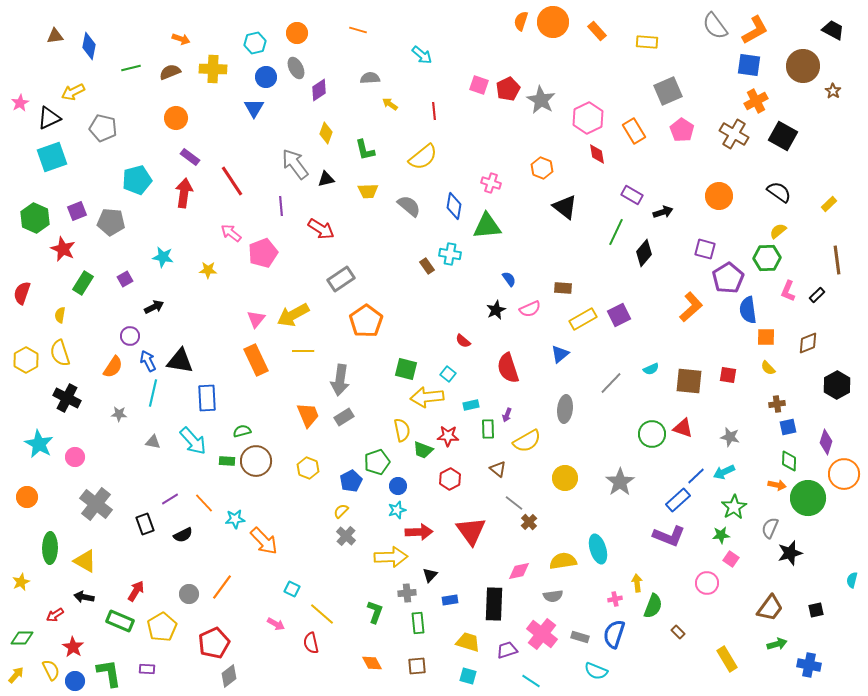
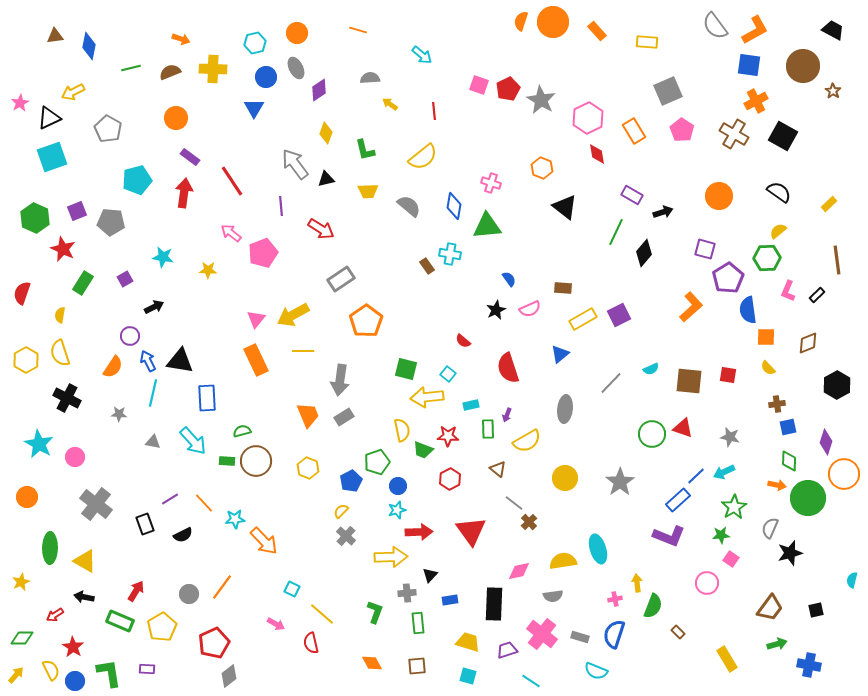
gray pentagon at (103, 128): moved 5 px right, 1 px down; rotated 16 degrees clockwise
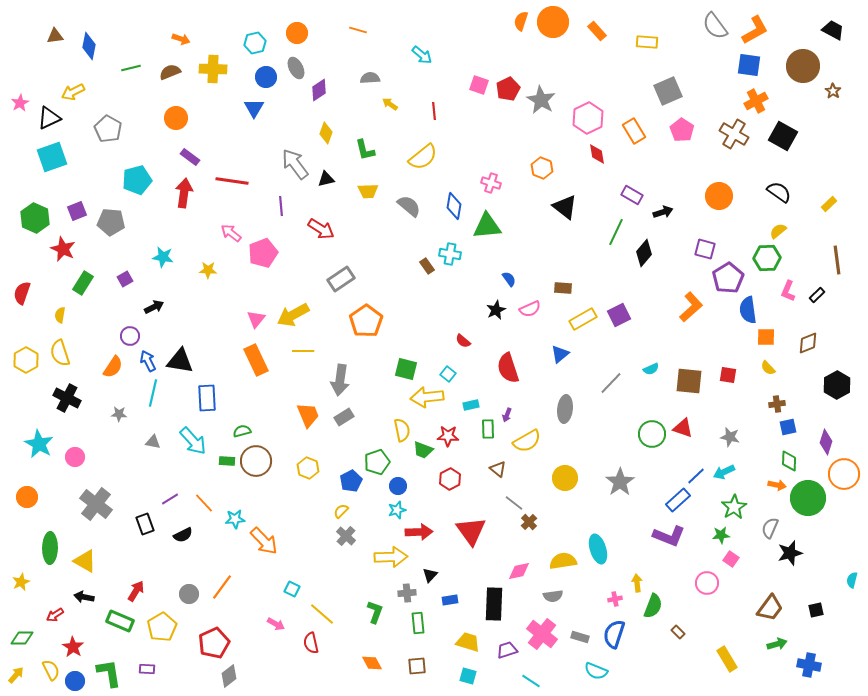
red line at (232, 181): rotated 48 degrees counterclockwise
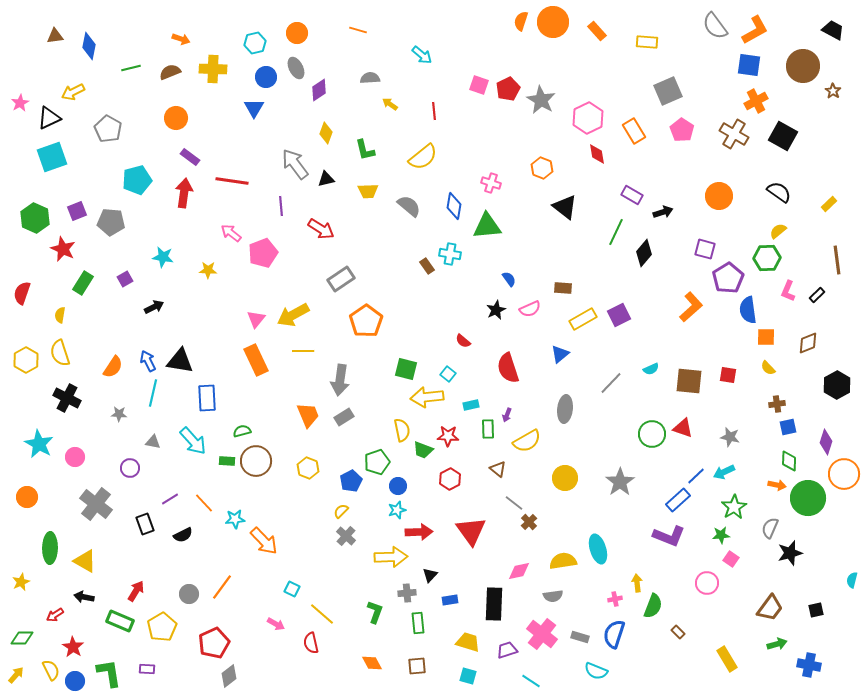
purple circle at (130, 336): moved 132 px down
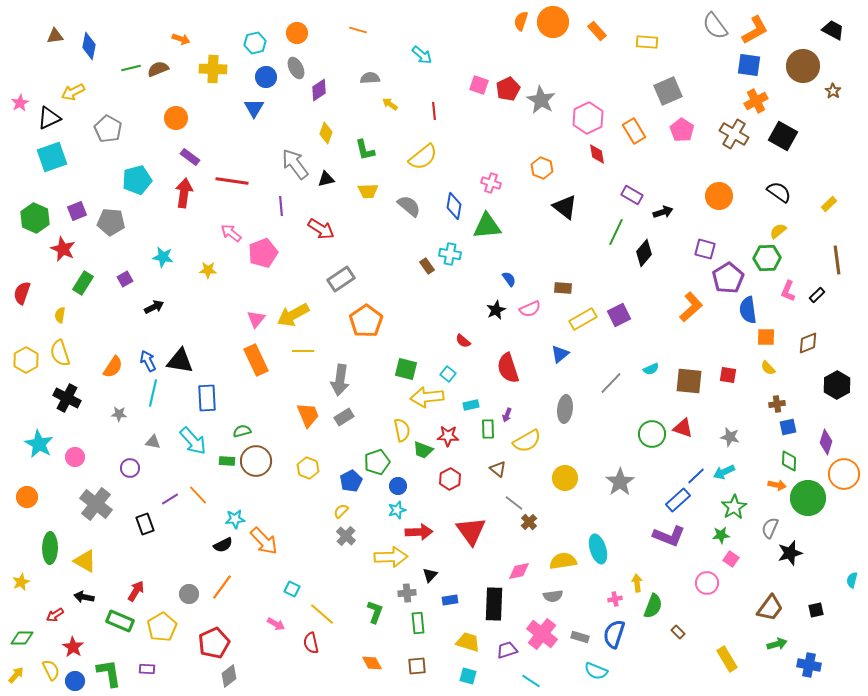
brown semicircle at (170, 72): moved 12 px left, 3 px up
orange line at (204, 503): moved 6 px left, 8 px up
black semicircle at (183, 535): moved 40 px right, 10 px down
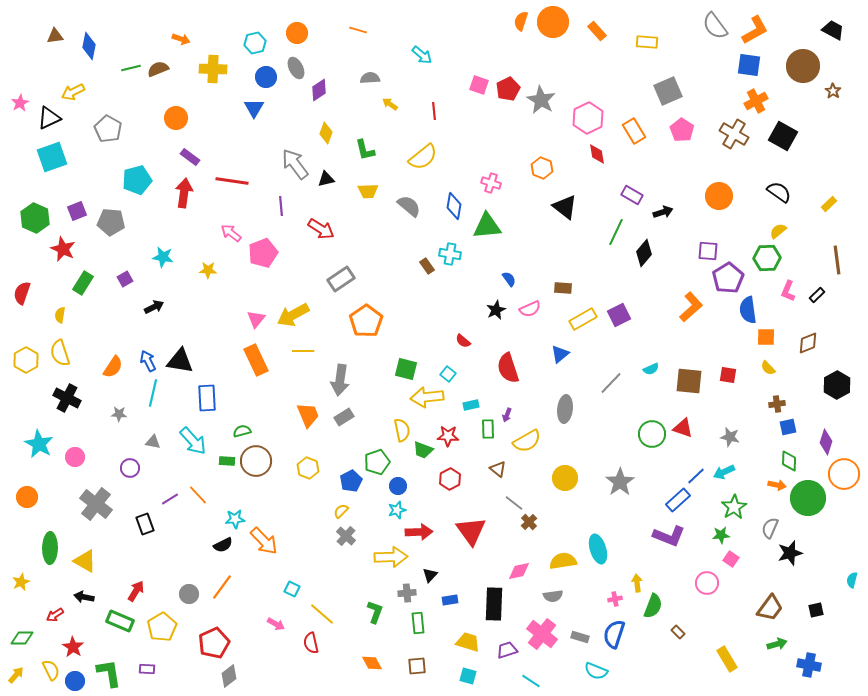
purple square at (705, 249): moved 3 px right, 2 px down; rotated 10 degrees counterclockwise
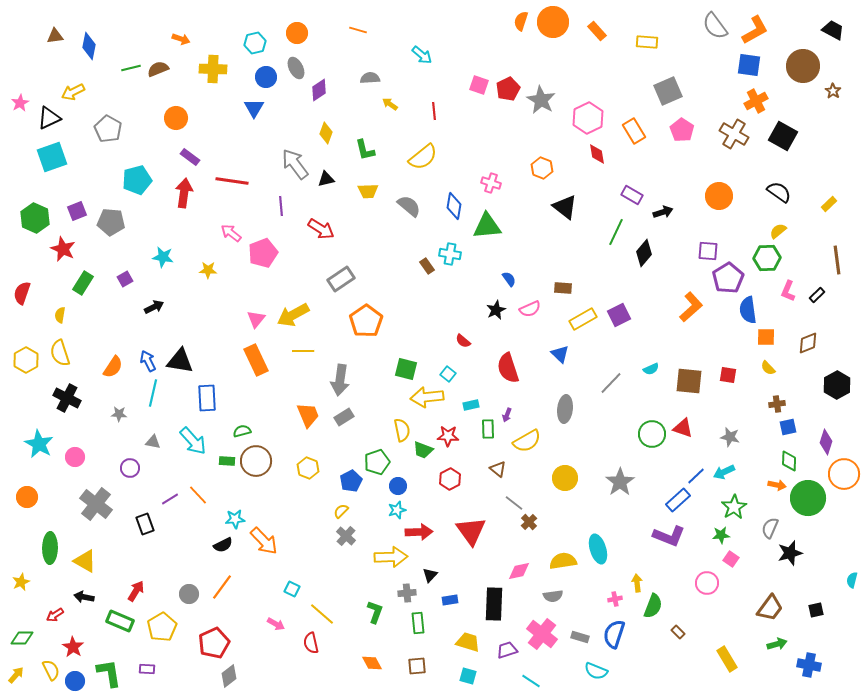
blue triangle at (560, 354): rotated 36 degrees counterclockwise
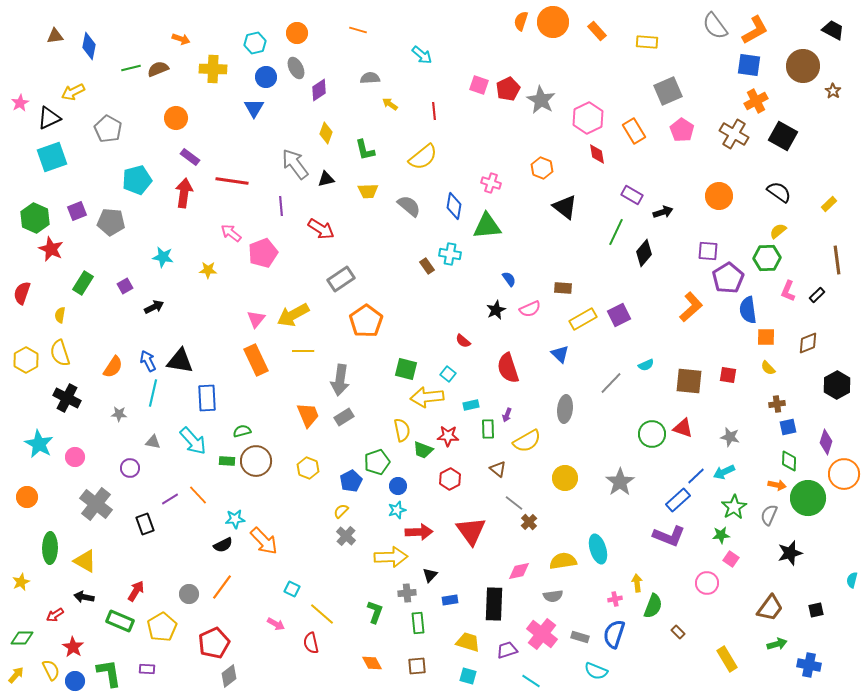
red star at (63, 249): moved 12 px left
purple square at (125, 279): moved 7 px down
cyan semicircle at (651, 369): moved 5 px left, 4 px up
gray semicircle at (770, 528): moved 1 px left, 13 px up
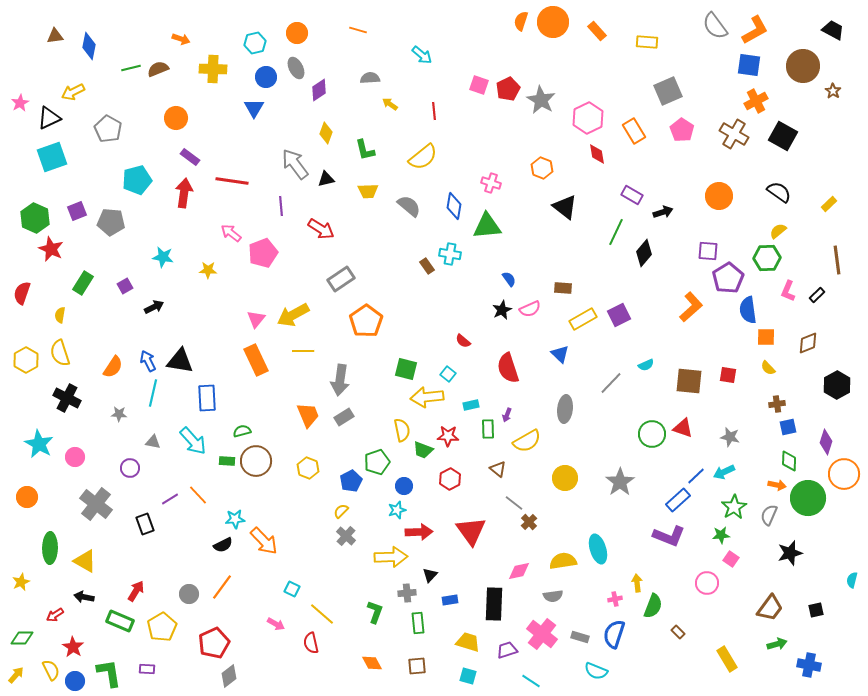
black star at (496, 310): moved 6 px right
blue circle at (398, 486): moved 6 px right
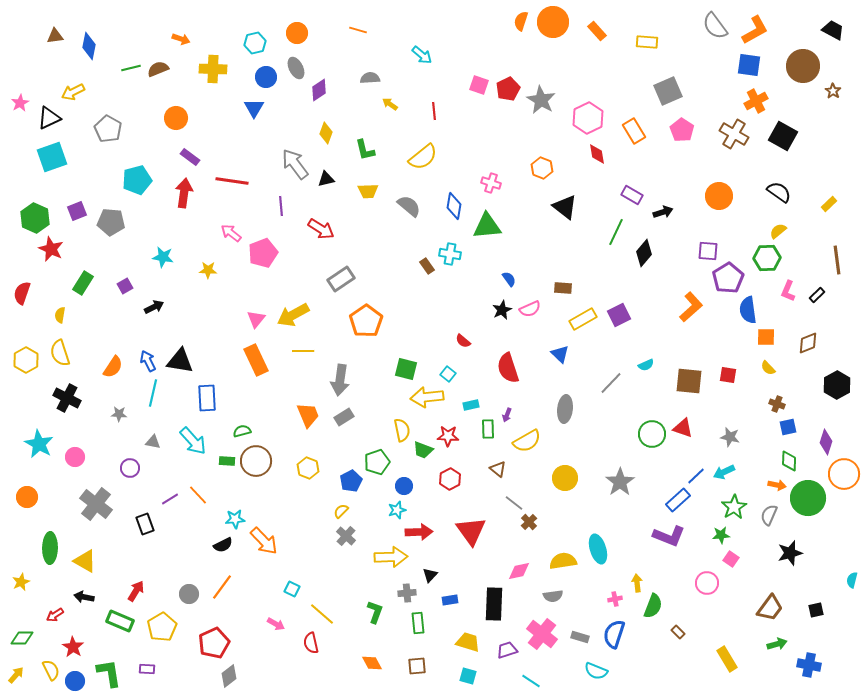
brown cross at (777, 404): rotated 28 degrees clockwise
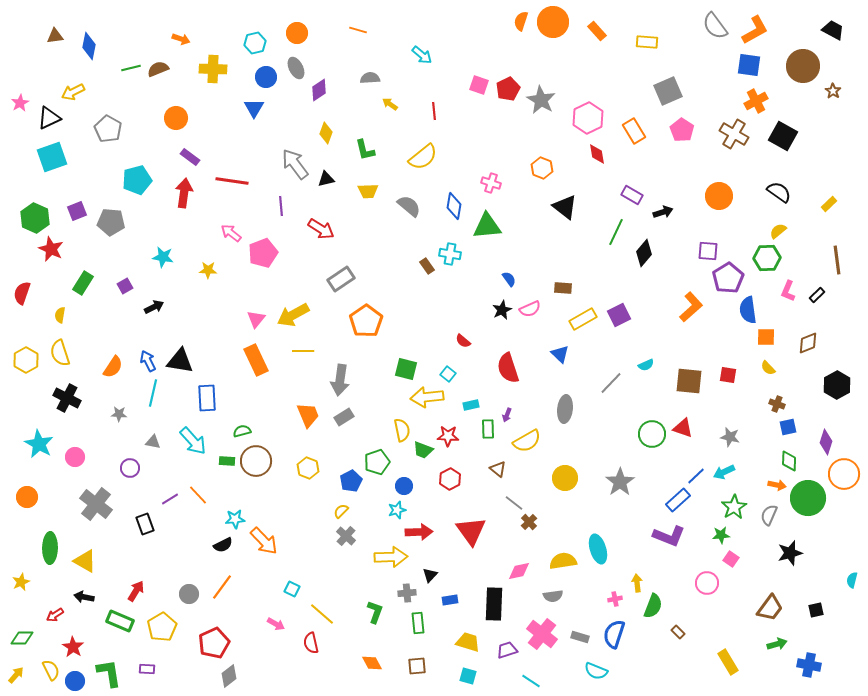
yellow rectangle at (727, 659): moved 1 px right, 3 px down
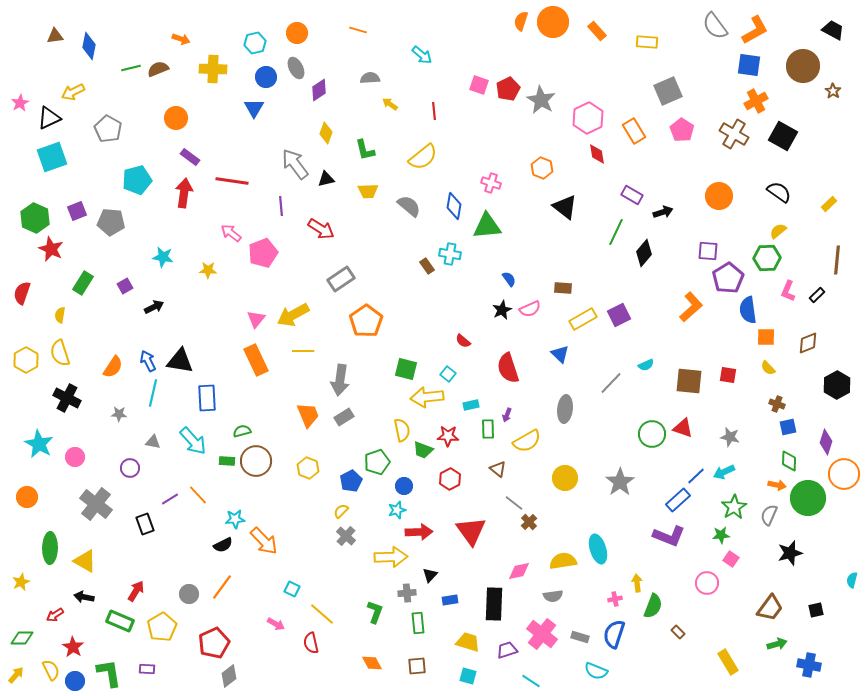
brown line at (837, 260): rotated 12 degrees clockwise
